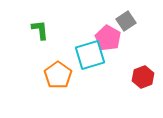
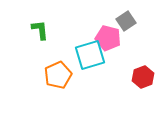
pink pentagon: rotated 15 degrees counterclockwise
orange pentagon: rotated 12 degrees clockwise
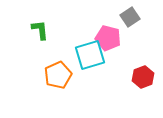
gray square: moved 4 px right, 4 px up
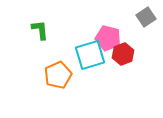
gray square: moved 16 px right
red hexagon: moved 20 px left, 23 px up
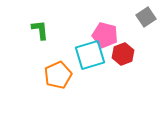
pink pentagon: moved 3 px left, 3 px up
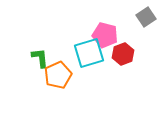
green L-shape: moved 28 px down
cyan square: moved 1 px left, 2 px up
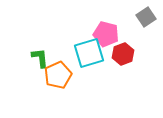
pink pentagon: moved 1 px right, 1 px up
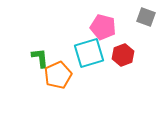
gray square: rotated 36 degrees counterclockwise
pink pentagon: moved 3 px left, 7 px up
red hexagon: moved 1 px down
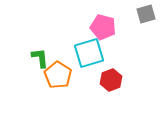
gray square: moved 3 px up; rotated 36 degrees counterclockwise
red hexagon: moved 12 px left, 25 px down
orange pentagon: rotated 16 degrees counterclockwise
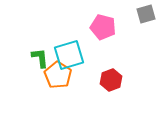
cyan square: moved 20 px left, 2 px down
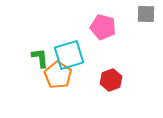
gray square: rotated 18 degrees clockwise
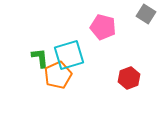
gray square: rotated 30 degrees clockwise
orange pentagon: rotated 16 degrees clockwise
red hexagon: moved 18 px right, 2 px up
